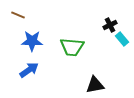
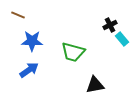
green trapezoid: moved 1 px right, 5 px down; rotated 10 degrees clockwise
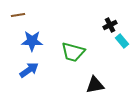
brown line: rotated 32 degrees counterclockwise
cyan rectangle: moved 2 px down
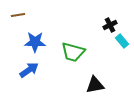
blue star: moved 3 px right, 1 px down
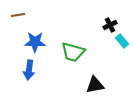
blue arrow: rotated 132 degrees clockwise
